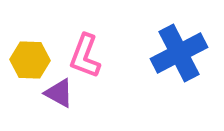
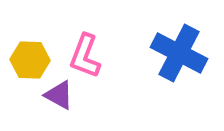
blue cross: rotated 36 degrees counterclockwise
purple triangle: moved 2 px down
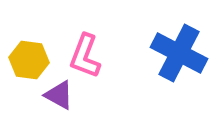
yellow hexagon: moved 1 px left; rotated 6 degrees clockwise
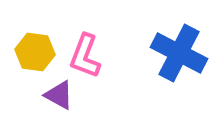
yellow hexagon: moved 6 px right, 8 px up
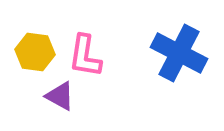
pink L-shape: rotated 12 degrees counterclockwise
purple triangle: moved 1 px right, 1 px down
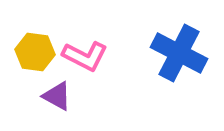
pink L-shape: rotated 72 degrees counterclockwise
purple triangle: moved 3 px left
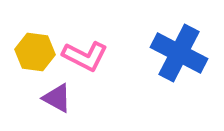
purple triangle: moved 2 px down
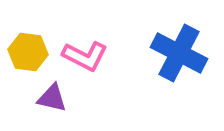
yellow hexagon: moved 7 px left
purple triangle: moved 5 px left; rotated 16 degrees counterclockwise
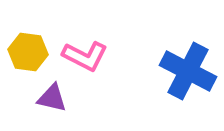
blue cross: moved 9 px right, 18 px down
